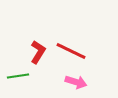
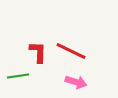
red L-shape: rotated 30 degrees counterclockwise
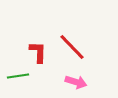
red line: moved 1 px right, 4 px up; rotated 20 degrees clockwise
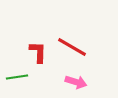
red line: rotated 16 degrees counterclockwise
green line: moved 1 px left, 1 px down
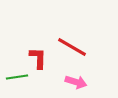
red L-shape: moved 6 px down
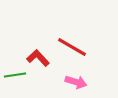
red L-shape: rotated 45 degrees counterclockwise
green line: moved 2 px left, 2 px up
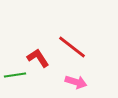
red line: rotated 8 degrees clockwise
red L-shape: rotated 10 degrees clockwise
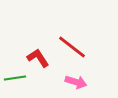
green line: moved 3 px down
